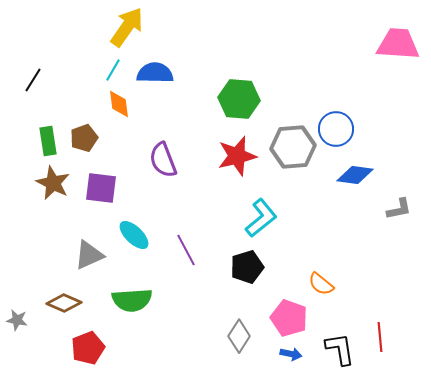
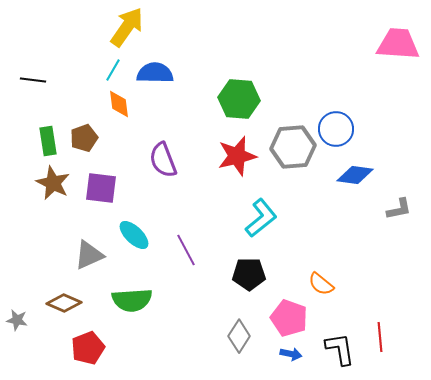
black line: rotated 65 degrees clockwise
black pentagon: moved 2 px right, 7 px down; rotated 16 degrees clockwise
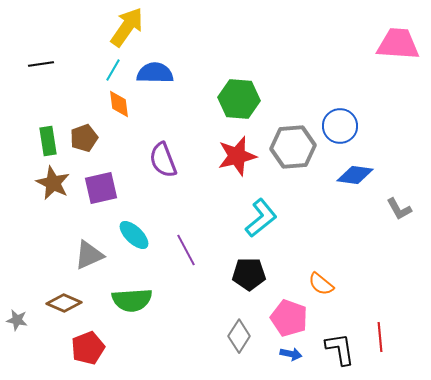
black line: moved 8 px right, 16 px up; rotated 15 degrees counterclockwise
blue circle: moved 4 px right, 3 px up
purple square: rotated 20 degrees counterclockwise
gray L-shape: rotated 72 degrees clockwise
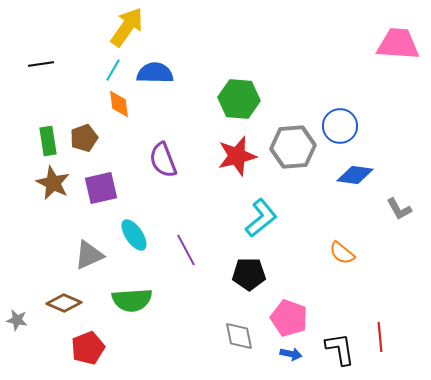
cyan ellipse: rotated 12 degrees clockwise
orange semicircle: moved 21 px right, 31 px up
gray diamond: rotated 44 degrees counterclockwise
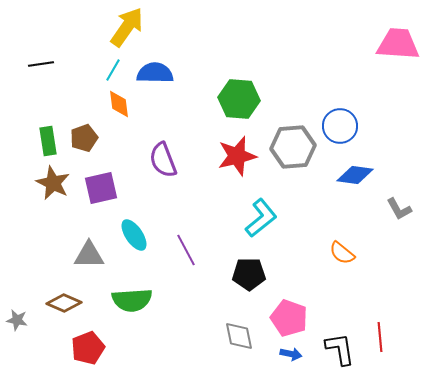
gray triangle: rotated 24 degrees clockwise
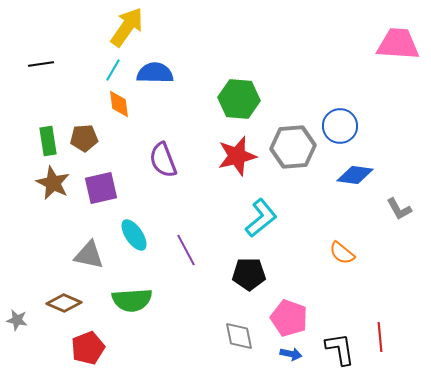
brown pentagon: rotated 16 degrees clockwise
gray triangle: rotated 12 degrees clockwise
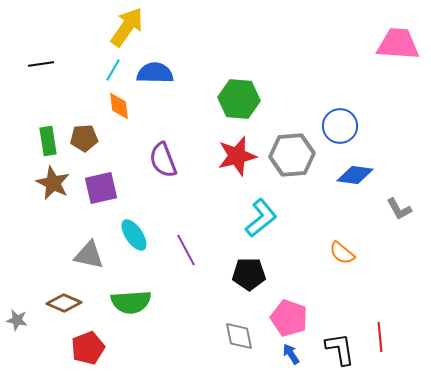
orange diamond: moved 2 px down
gray hexagon: moved 1 px left, 8 px down
green semicircle: moved 1 px left, 2 px down
blue arrow: rotated 135 degrees counterclockwise
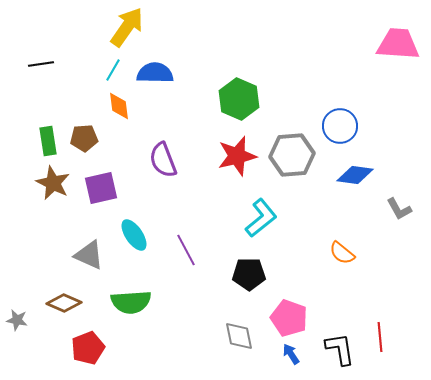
green hexagon: rotated 18 degrees clockwise
gray triangle: rotated 12 degrees clockwise
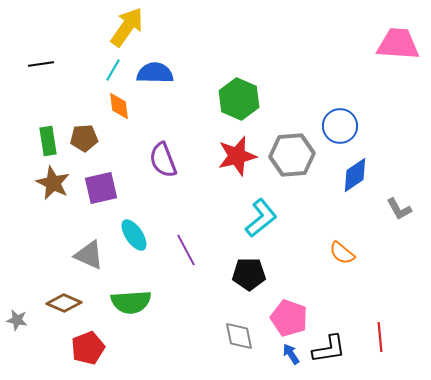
blue diamond: rotated 42 degrees counterclockwise
black L-shape: moved 11 px left; rotated 90 degrees clockwise
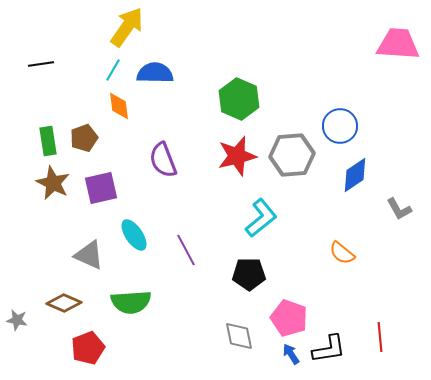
brown pentagon: rotated 16 degrees counterclockwise
